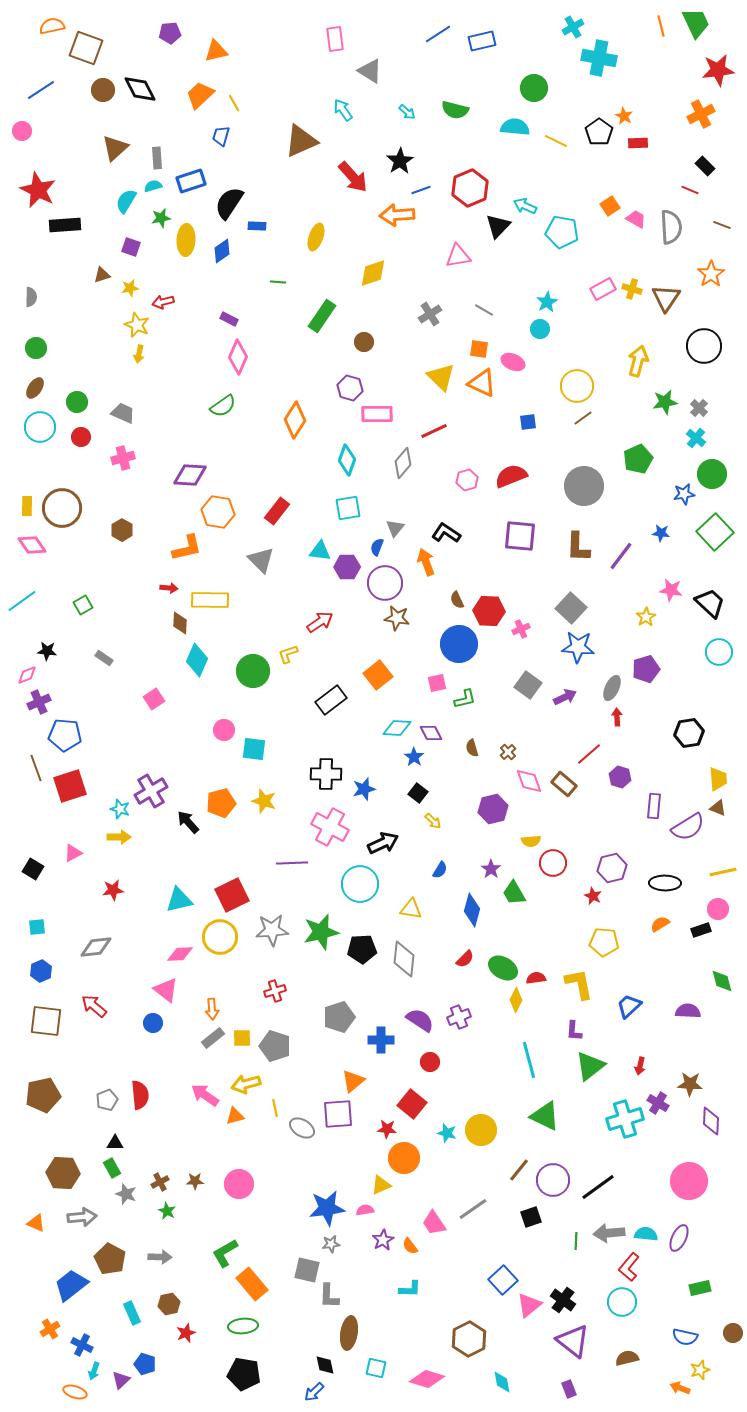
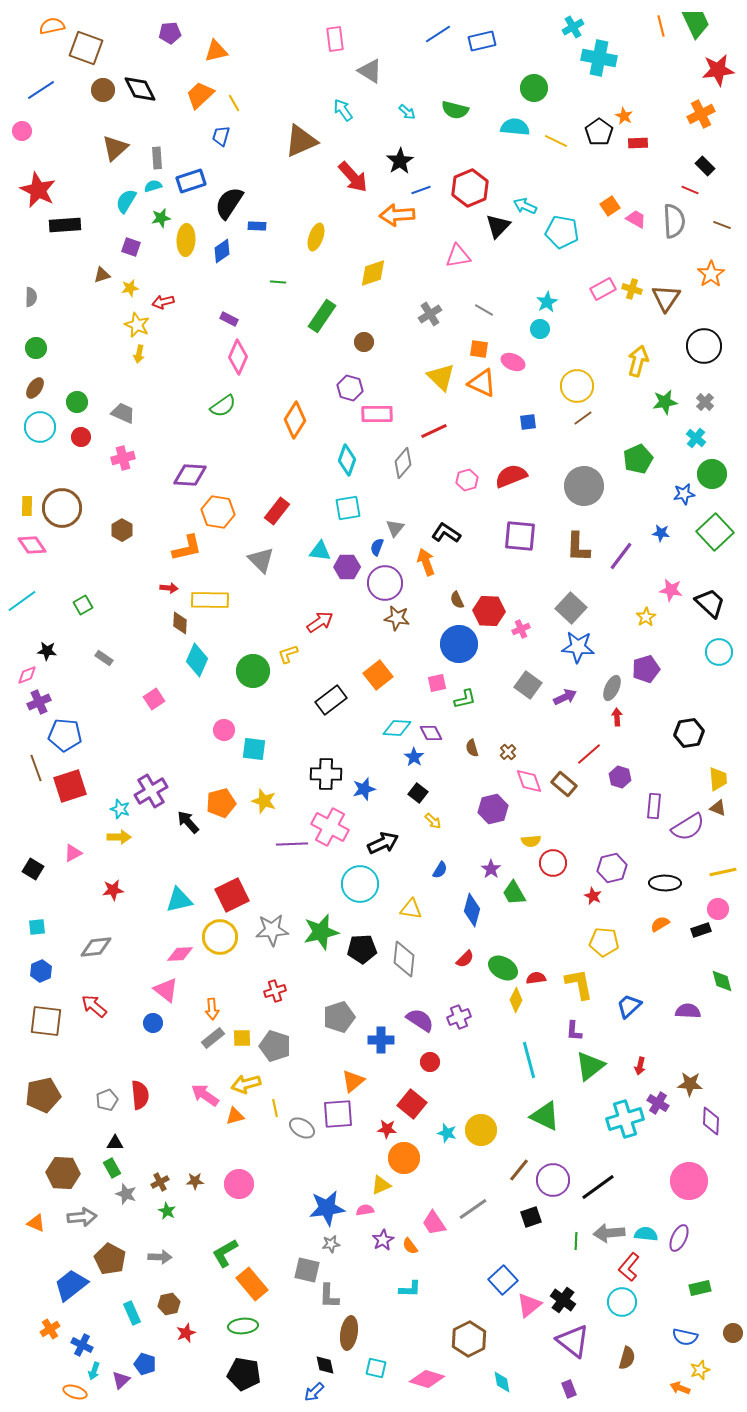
gray semicircle at (671, 227): moved 3 px right, 6 px up
gray cross at (699, 408): moved 6 px right, 6 px up
purple line at (292, 863): moved 19 px up
brown semicircle at (627, 1358): rotated 120 degrees clockwise
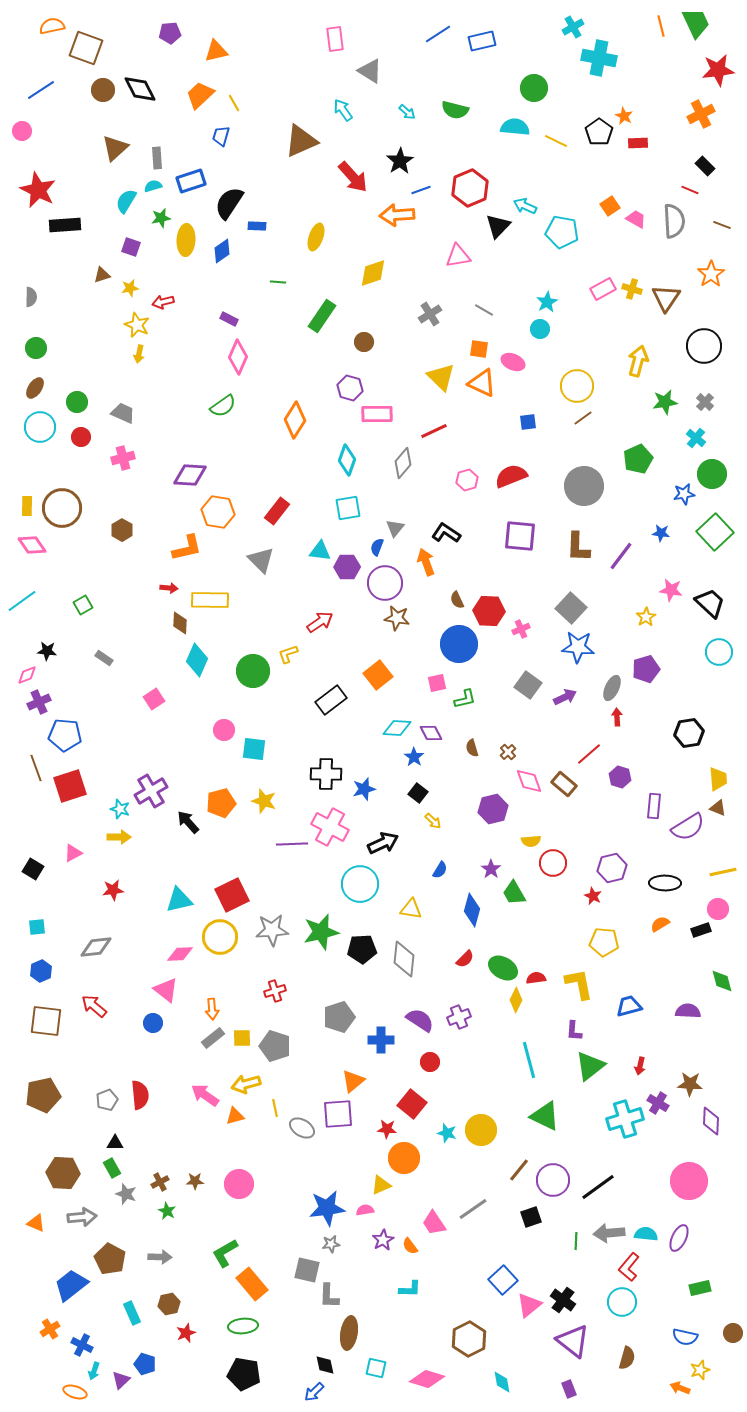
blue trapezoid at (629, 1006): rotated 28 degrees clockwise
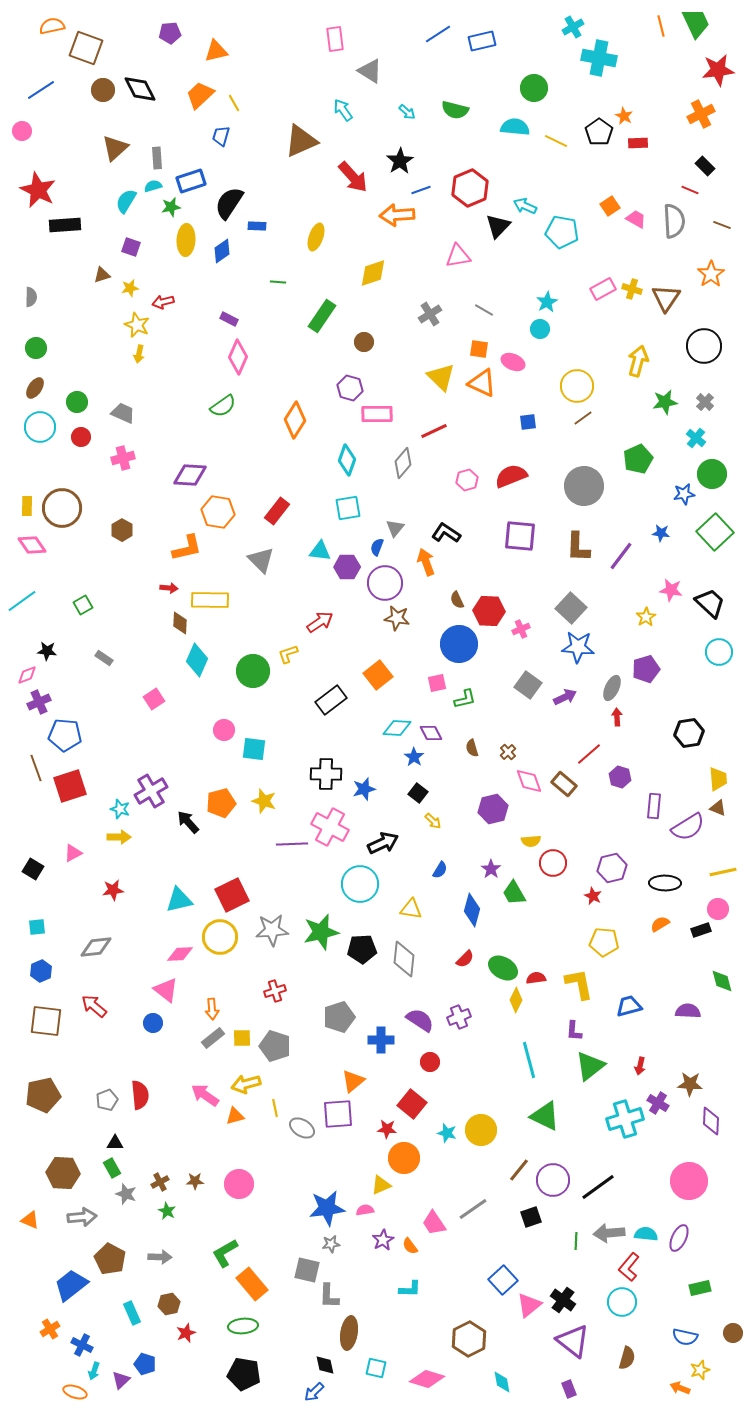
green star at (161, 218): moved 10 px right, 11 px up
orange triangle at (36, 1223): moved 6 px left, 3 px up
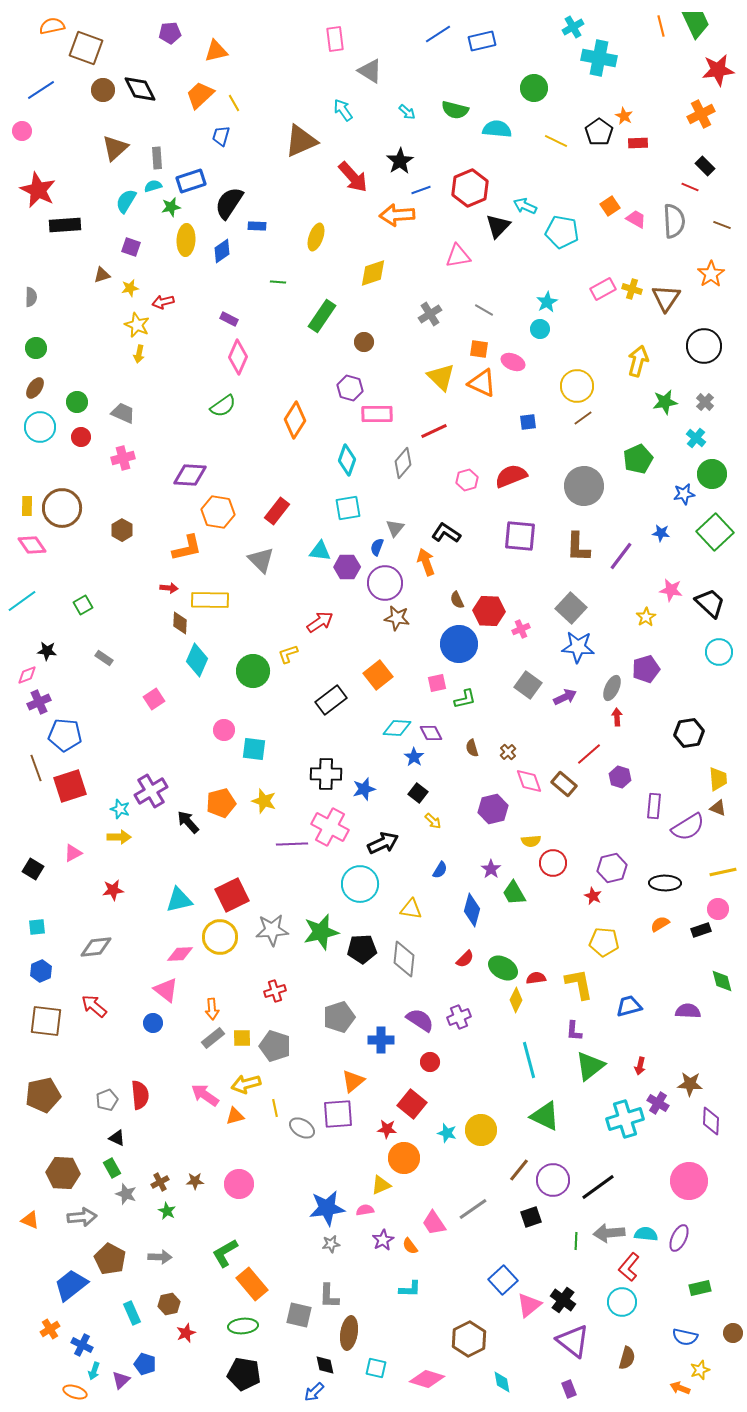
cyan semicircle at (515, 127): moved 18 px left, 2 px down
red line at (690, 190): moved 3 px up
black triangle at (115, 1143): moved 2 px right, 5 px up; rotated 24 degrees clockwise
gray square at (307, 1270): moved 8 px left, 45 px down
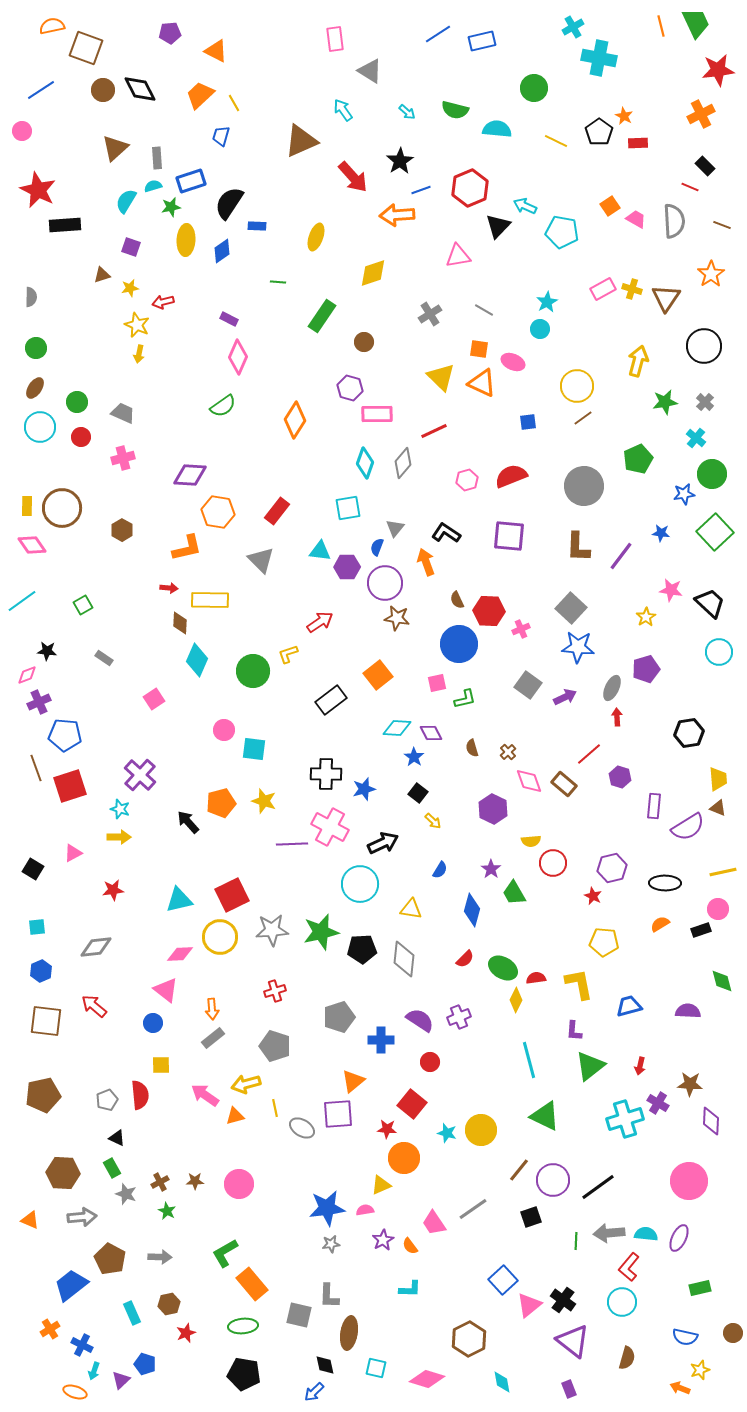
orange triangle at (216, 51): rotated 40 degrees clockwise
cyan diamond at (347, 460): moved 18 px right, 3 px down
purple square at (520, 536): moved 11 px left
purple cross at (151, 791): moved 11 px left, 16 px up; rotated 16 degrees counterclockwise
purple hexagon at (493, 809): rotated 20 degrees counterclockwise
yellow square at (242, 1038): moved 81 px left, 27 px down
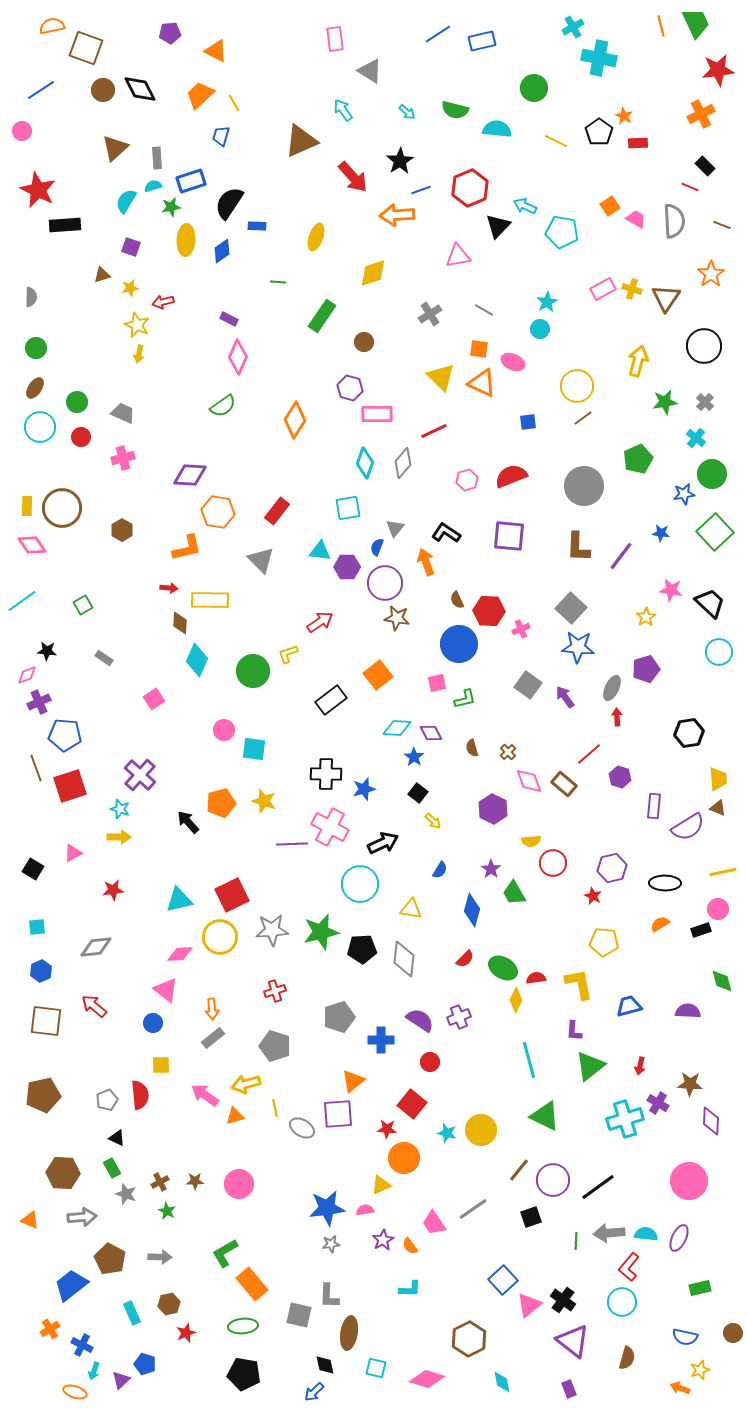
purple arrow at (565, 697): rotated 100 degrees counterclockwise
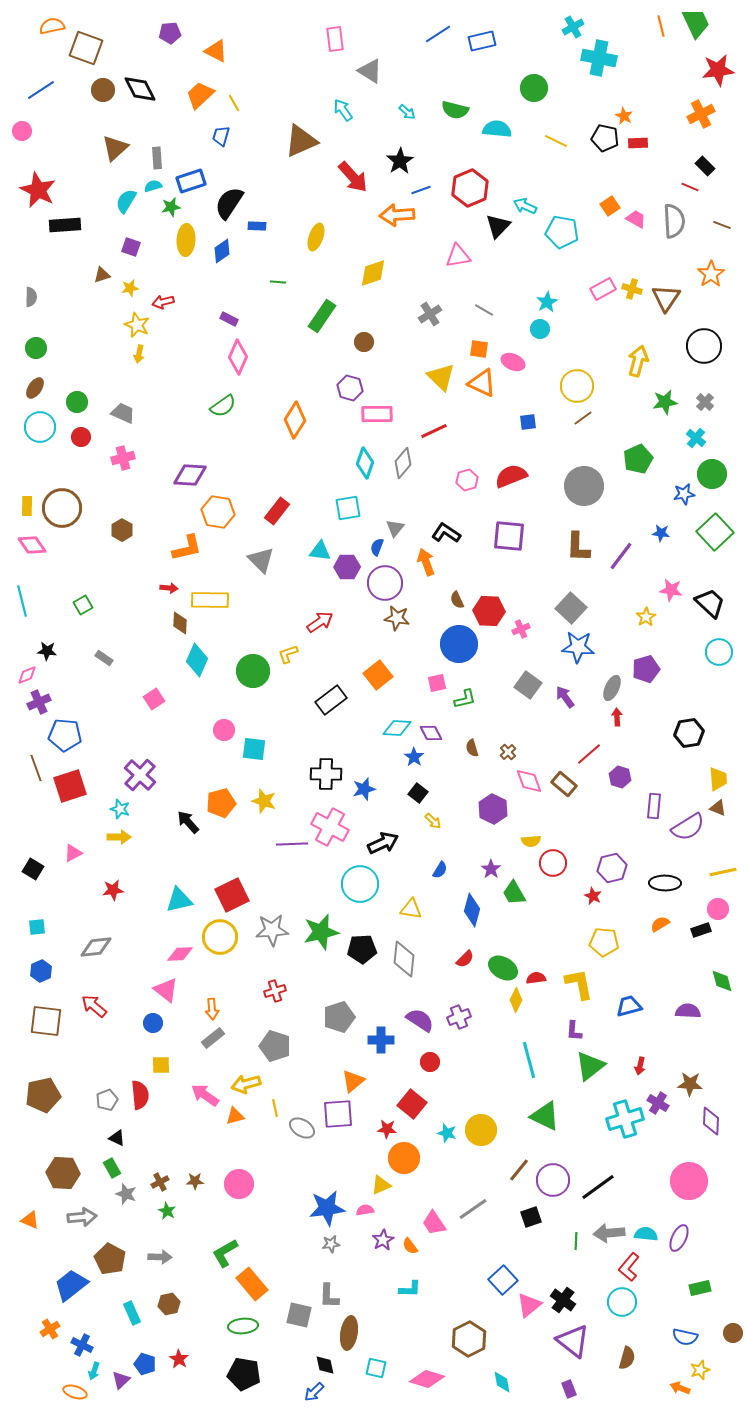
black pentagon at (599, 132): moved 6 px right, 6 px down; rotated 24 degrees counterclockwise
cyan line at (22, 601): rotated 68 degrees counterclockwise
red star at (186, 1333): moved 7 px left, 26 px down; rotated 18 degrees counterclockwise
